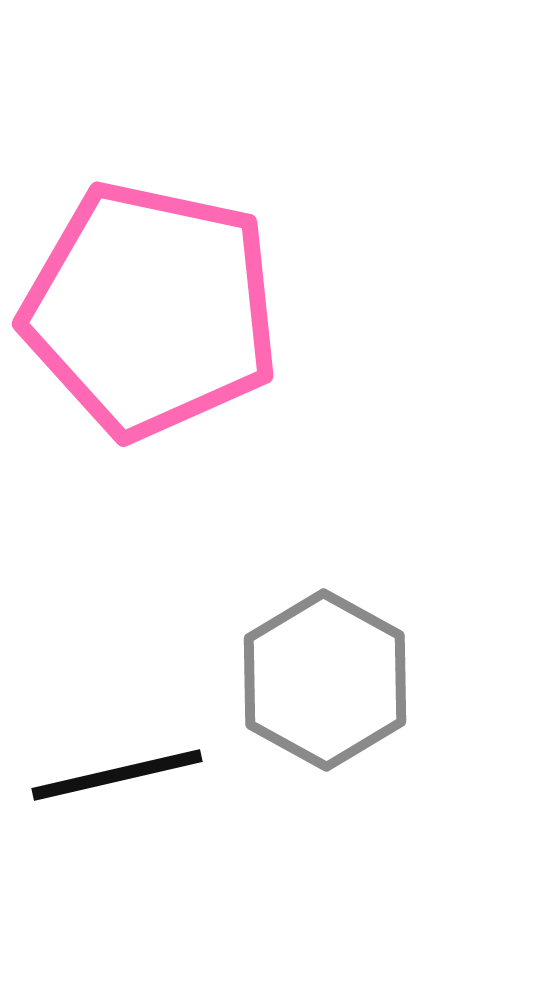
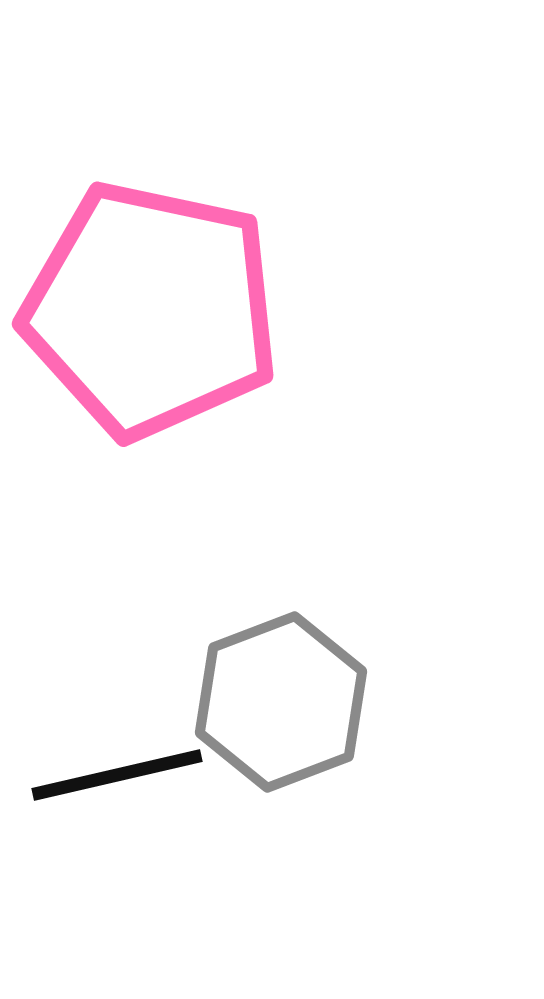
gray hexagon: moved 44 px left, 22 px down; rotated 10 degrees clockwise
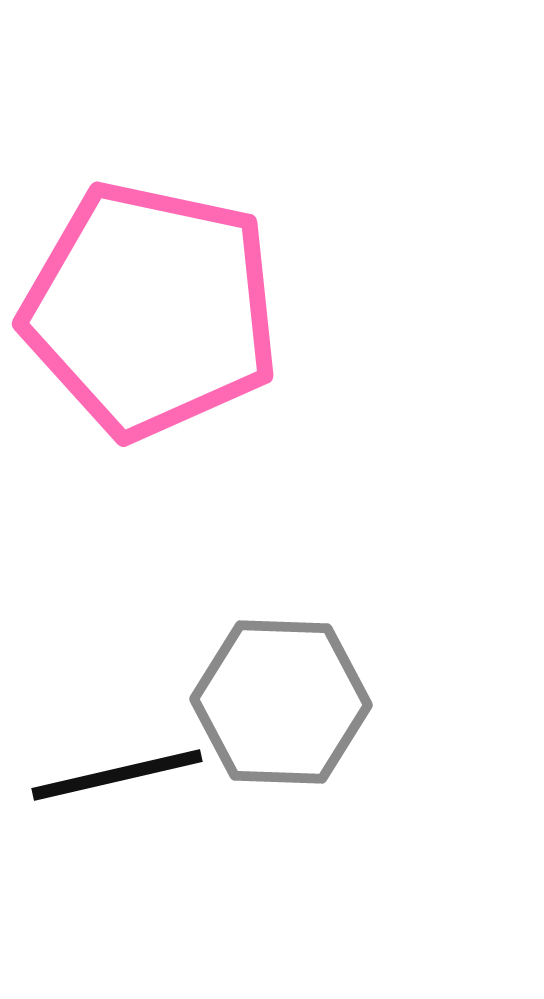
gray hexagon: rotated 23 degrees clockwise
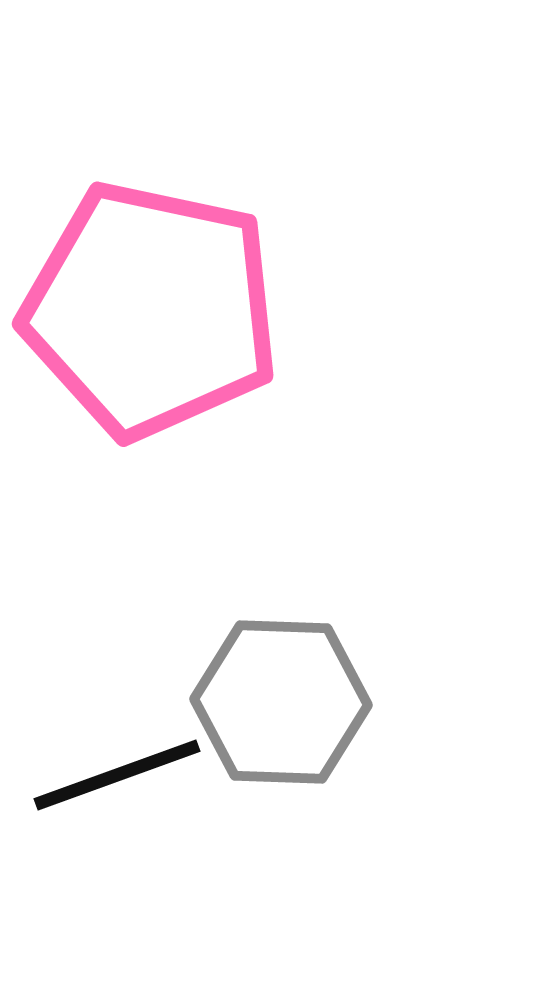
black line: rotated 7 degrees counterclockwise
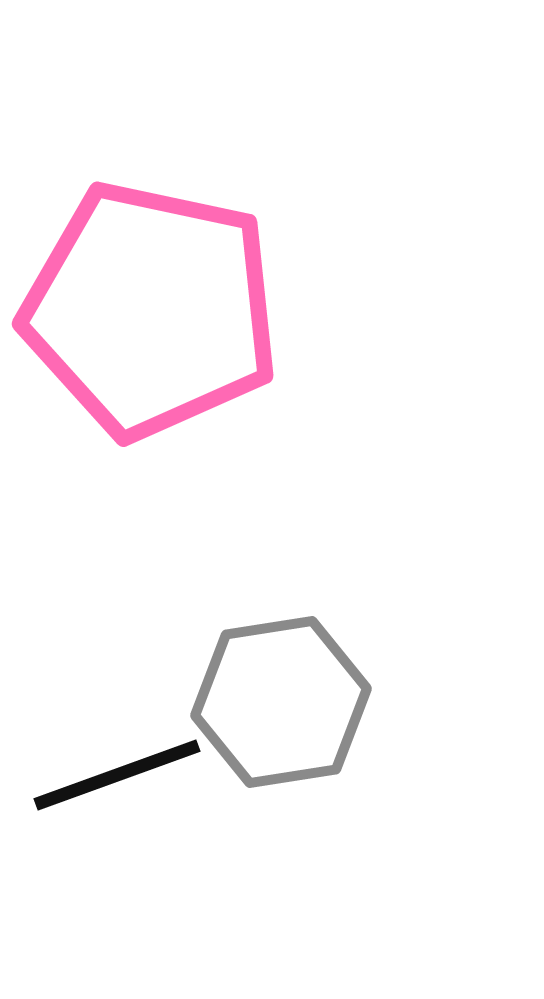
gray hexagon: rotated 11 degrees counterclockwise
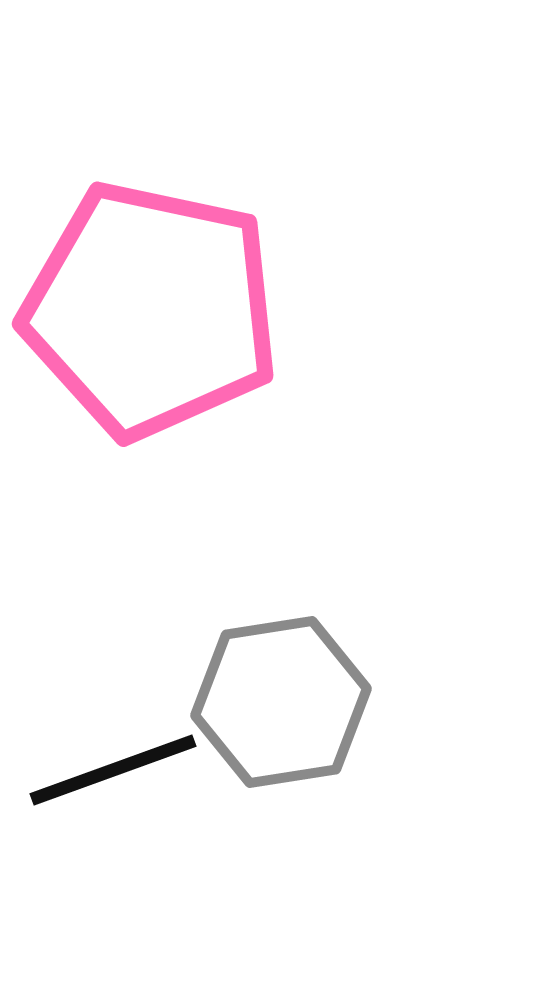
black line: moved 4 px left, 5 px up
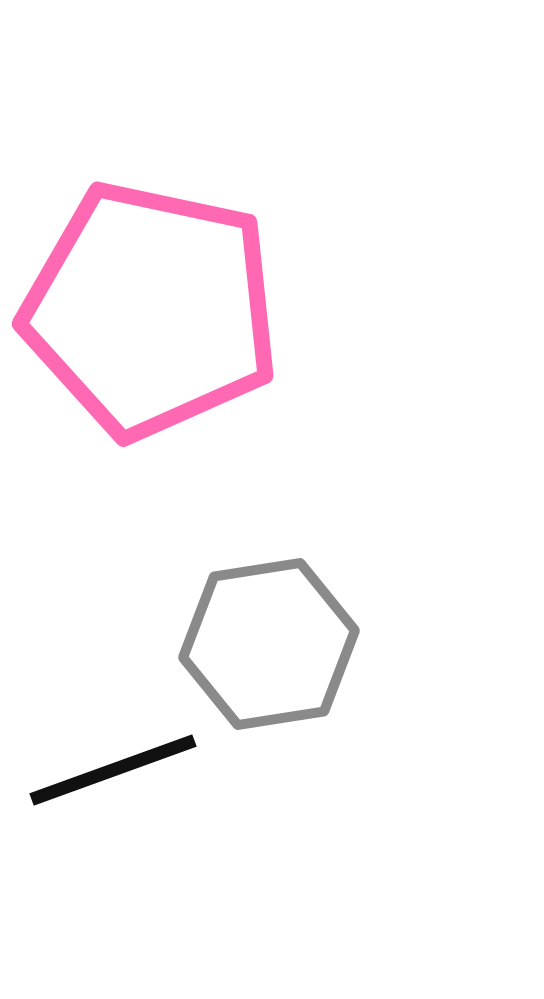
gray hexagon: moved 12 px left, 58 px up
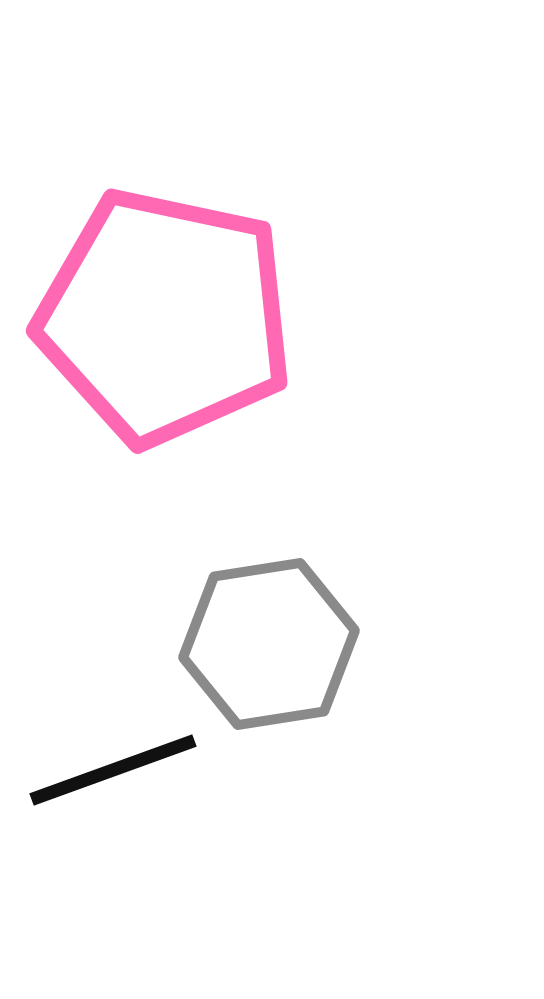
pink pentagon: moved 14 px right, 7 px down
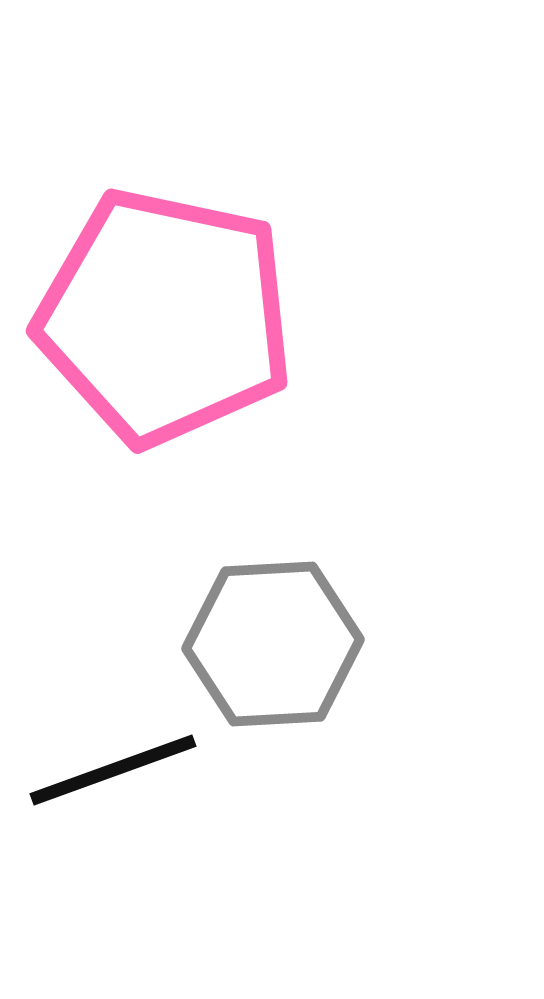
gray hexagon: moved 4 px right; rotated 6 degrees clockwise
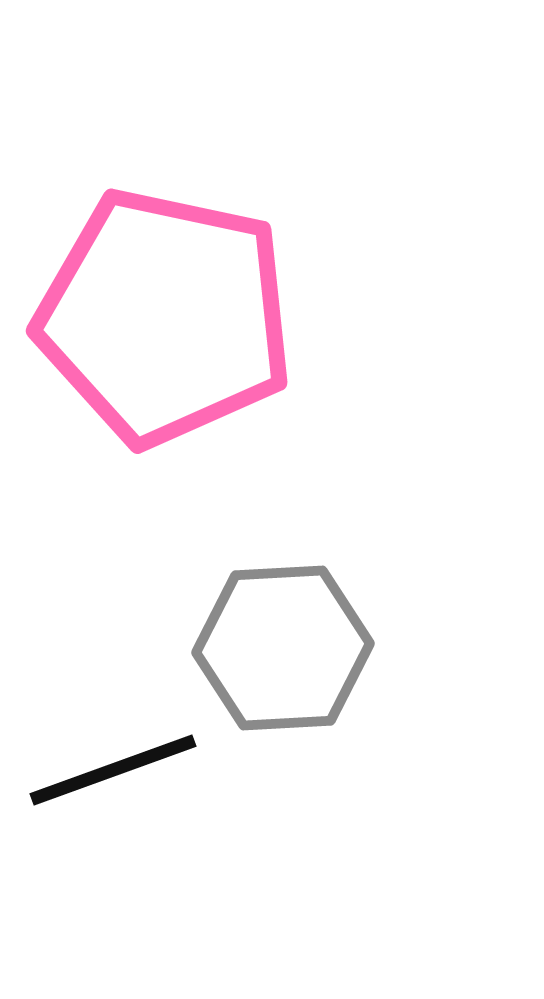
gray hexagon: moved 10 px right, 4 px down
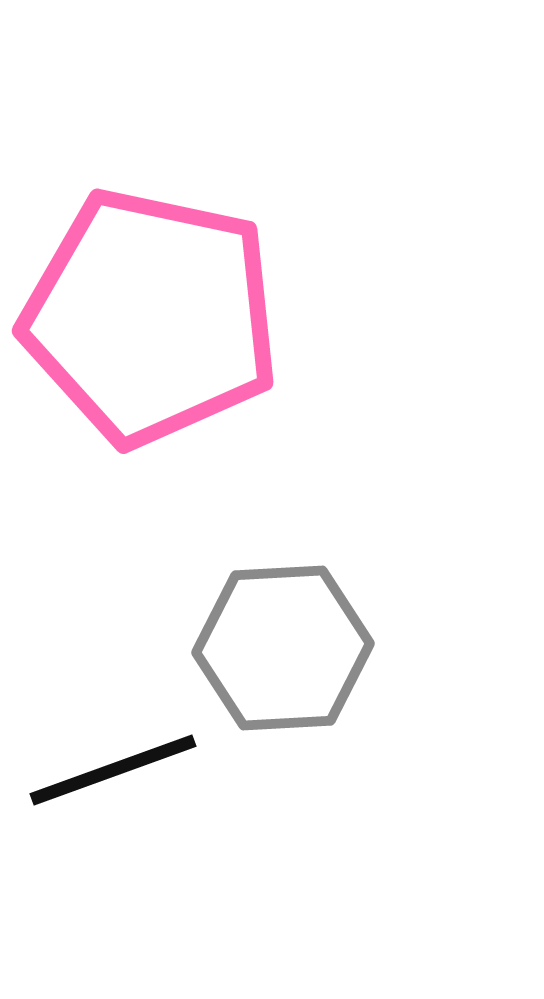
pink pentagon: moved 14 px left
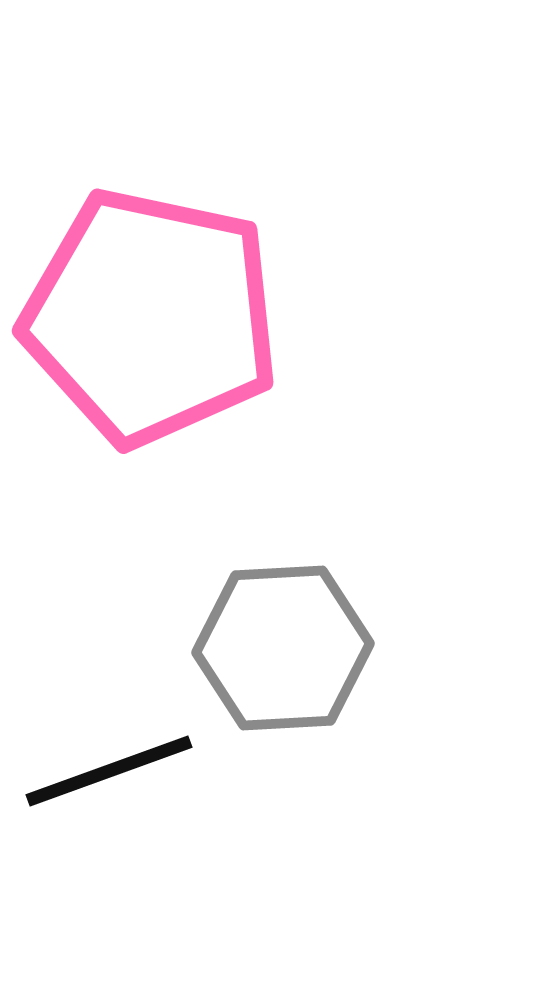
black line: moved 4 px left, 1 px down
